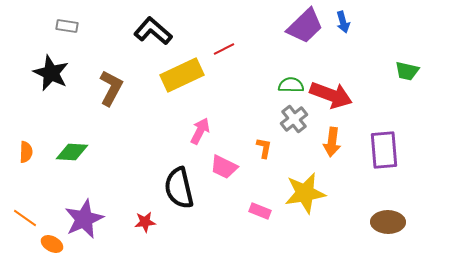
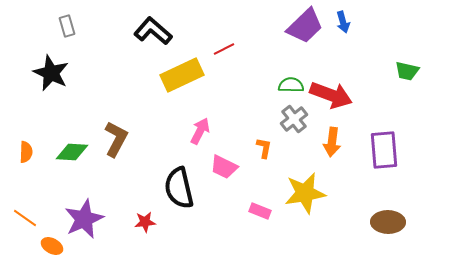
gray rectangle: rotated 65 degrees clockwise
brown L-shape: moved 5 px right, 51 px down
orange ellipse: moved 2 px down
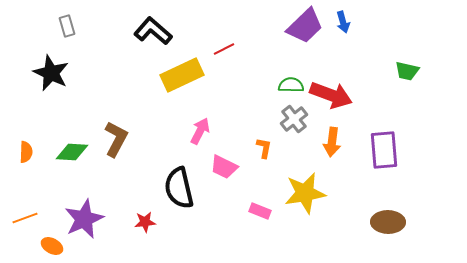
orange line: rotated 55 degrees counterclockwise
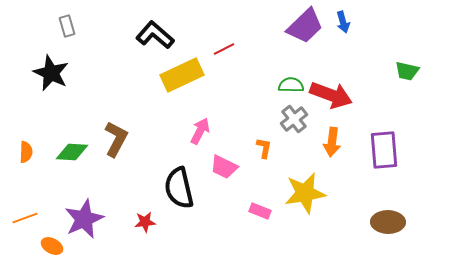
black L-shape: moved 2 px right, 4 px down
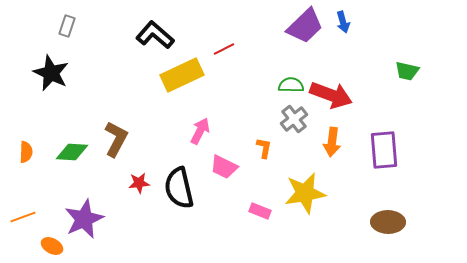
gray rectangle: rotated 35 degrees clockwise
orange line: moved 2 px left, 1 px up
red star: moved 6 px left, 39 px up
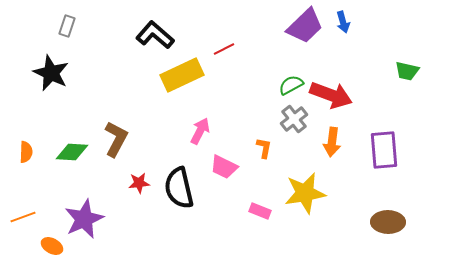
green semicircle: rotated 30 degrees counterclockwise
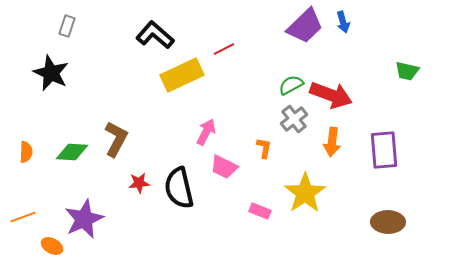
pink arrow: moved 6 px right, 1 px down
yellow star: rotated 24 degrees counterclockwise
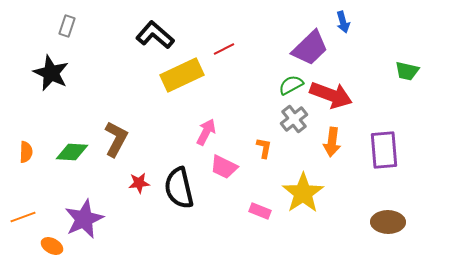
purple trapezoid: moved 5 px right, 22 px down
yellow star: moved 2 px left
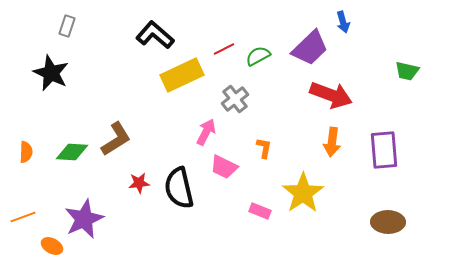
green semicircle: moved 33 px left, 29 px up
gray cross: moved 59 px left, 20 px up
brown L-shape: rotated 30 degrees clockwise
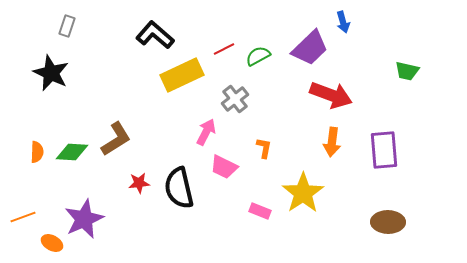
orange semicircle: moved 11 px right
orange ellipse: moved 3 px up
